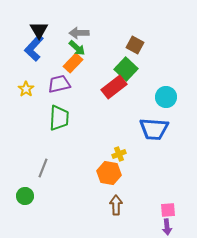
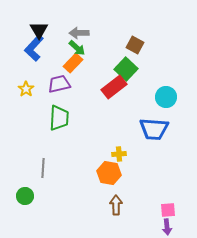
yellow cross: rotated 16 degrees clockwise
gray line: rotated 18 degrees counterclockwise
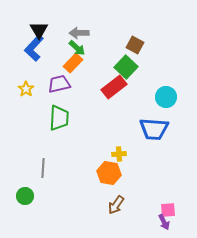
green square: moved 2 px up
brown arrow: rotated 144 degrees counterclockwise
purple arrow: moved 3 px left, 5 px up; rotated 21 degrees counterclockwise
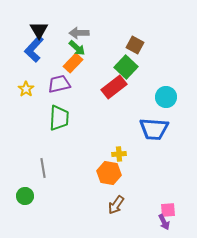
blue L-shape: moved 1 px down
gray line: rotated 12 degrees counterclockwise
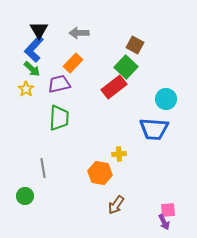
green arrow: moved 45 px left, 21 px down
cyan circle: moved 2 px down
orange hexagon: moved 9 px left
